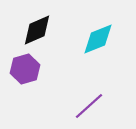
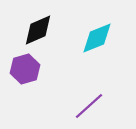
black diamond: moved 1 px right
cyan diamond: moved 1 px left, 1 px up
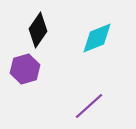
black diamond: rotated 32 degrees counterclockwise
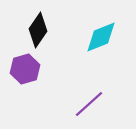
cyan diamond: moved 4 px right, 1 px up
purple line: moved 2 px up
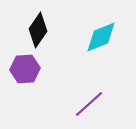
purple hexagon: rotated 12 degrees clockwise
